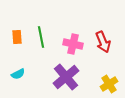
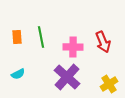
pink cross: moved 3 px down; rotated 12 degrees counterclockwise
purple cross: moved 1 px right; rotated 8 degrees counterclockwise
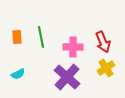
yellow cross: moved 3 px left, 16 px up
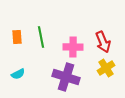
purple cross: moved 1 px left; rotated 24 degrees counterclockwise
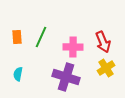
green line: rotated 35 degrees clockwise
cyan semicircle: rotated 128 degrees clockwise
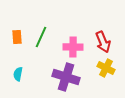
yellow cross: rotated 30 degrees counterclockwise
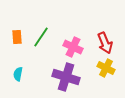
green line: rotated 10 degrees clockwise
red arrow: moved 2 px right, 1 px down
pink cross: rotated 24 degrees clockwise
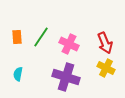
pink cross: moved 4 px left, 3 px up
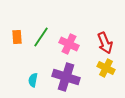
cyan semicircle: moved 15 px right, 6 px down
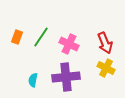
orange rectangle: rotated 24 degrees clockwise
purple cross: rotated 24 degrees counterclockwise
